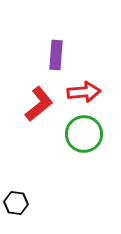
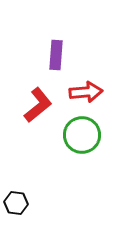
red arrow: moved 2 px right
red L-shape: moved 1 px left, 1 px down
green circle: moved 2 px left, 1 px down
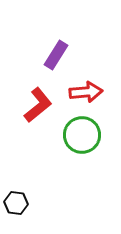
purple rectangle: rotated 28 degrees clockwise
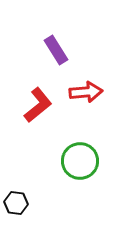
purple rectangle: moved 5 px up; rotated 64 degrees counterclockwise
green circle: moved 2 px left, 26 px down
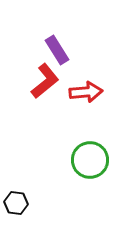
purple rectangle: moved 1 px right
red L-shape: moved 7 px right, 24 px up
green circle: moved 10 px right, 1 px up
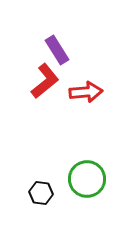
green circle: moved 3 px left, 19 px down
black hexagon: moved 25 px right, 10 px up
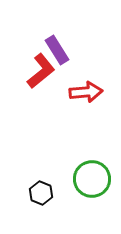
red L-shape: moved 4 px left, 10 px up
green circle: moved 5 px right
black hexagon: rotated 15 degrees clockwise
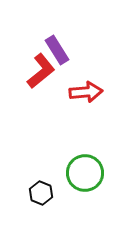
green circle: moved 7 px left, 6 px up
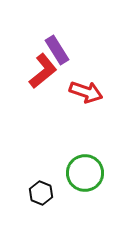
red L-shape: moved 2 px right
red arrow: rotated 24 degrees clockwise
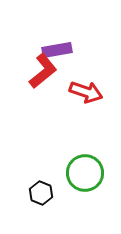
purple rectangle: rotated 68 degrees counterclockwise
